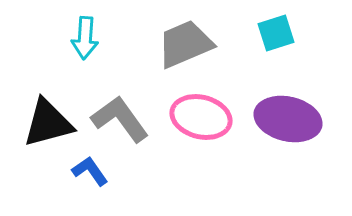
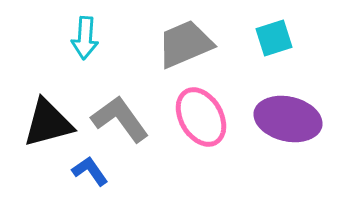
cyan square: moved 2 px left, 5 px down
pink ellipse: rotated 46 degrees clockwise
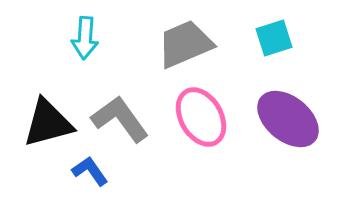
purple ellipse: rotated 26 degrees clockwise
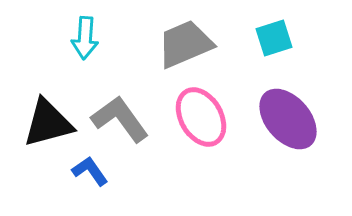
purple ellipse: rotated 10 degrees clockwise
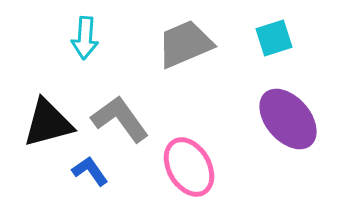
pink ellipse: moved 12 px left, 50 px down
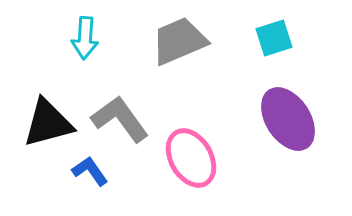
gray trapezoid: moved 6 px left, 3 px up
purple ellipse: rotated 8 degrees clockwise
pink ellipse: moved 2 px right, 9 px up
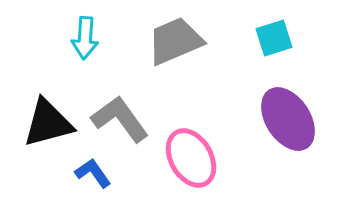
gray trapezoid: moved 4 px left
blue L-shape: moved 3 px right, 2 px down
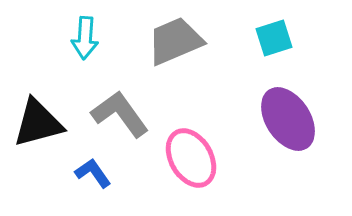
gray L-shape: moved 5 px up
black triangle: moved 10 px left
